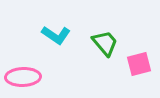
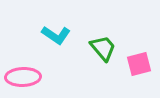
green trapezoid: moved 2 px left, 5 px down
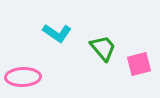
cyan L-shape: moved 1 px right, 2 px up
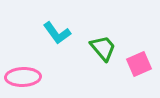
cyan L-shape: rotated 20 degrees clockwise
pink square: rotated 10 degrees counterclockwise
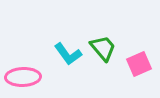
cyan L-shape: moved 11 px right, 21 px down
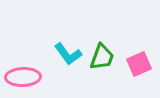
green trapezoid: moved 1 px left, 9 px down; rotated 60 degrees clockwise
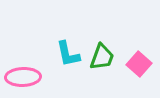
cyan L-shape: rotated 24 degrees clockwise
pink square: rotated 25 degrees counterclockwise
